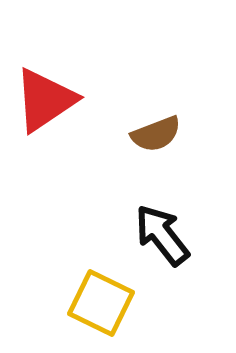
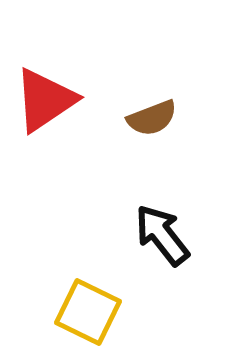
brown semicircle: moved 4 px left, 16 px up
yellow square: moved 13 px left, 9 px down
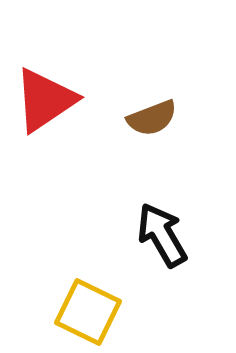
black arrow: rotated 8 degrees clockwise
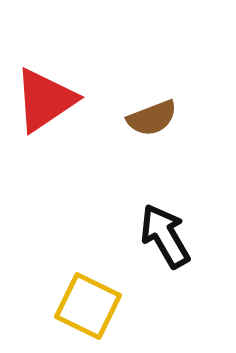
black arrow: moved 3 px right, 1 px down
yellow square: moved 6 px up
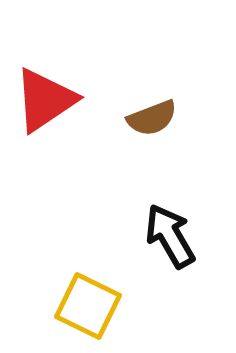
black arrow: moved 5 px right
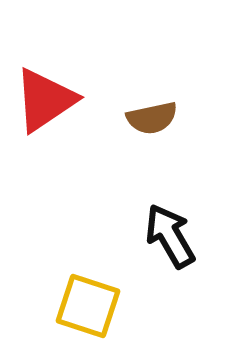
brown semicircle: rotated 9 degrees clockwise
yellow square: rotated 8 degrees counterclockwise
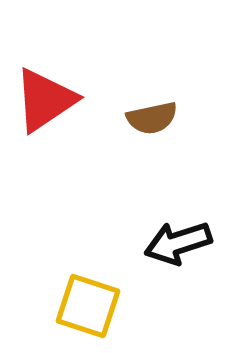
black arrow: moved 8 px right, 7 px down; rotated 78 degrees counterclockwise
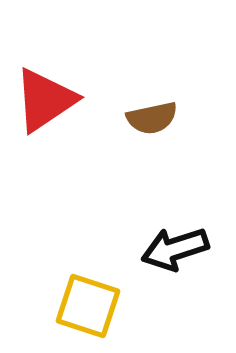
black arrow: moved 3 px left, 6 px down
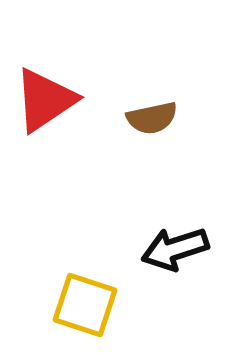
yellow square: moved 3 px left, 1 px up
